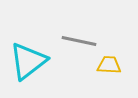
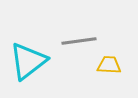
gray line: rotated 20 degrees counterclockwise
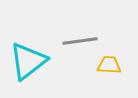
gray line: moved 1 px right
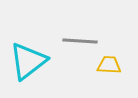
gray line: rotated 12 degrees clockwise
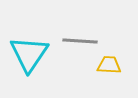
cyan triangle: moved 1 px right, 7 px up; rotated 18 degrees counterclockwise
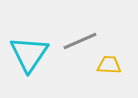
gray line: rotated 28 degrees counterclockwise
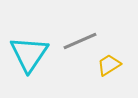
yellow trapezoid: rotated 35 degrees counterclockwise
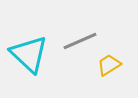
cyan triangle: rotated 21 degrees counterclockwise
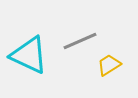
cyan triangle: moved 1 px down; rotated 18 degrees counterclockwise
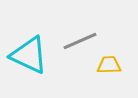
yellow trapezoid: rotated 30 degrees clockwise
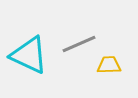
gray line: moved 1 px left, 3 px down
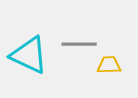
gray line: rotated 24 degrees clockwise
